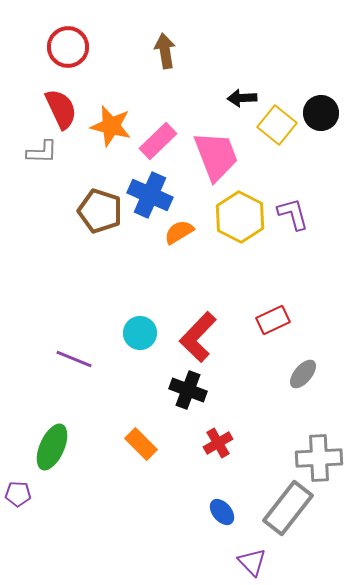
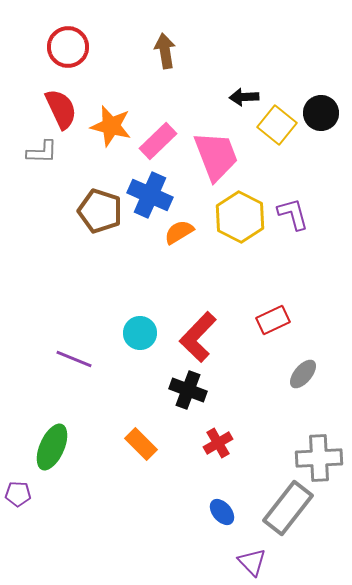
black arrow: moved 2 px right, 1 px up
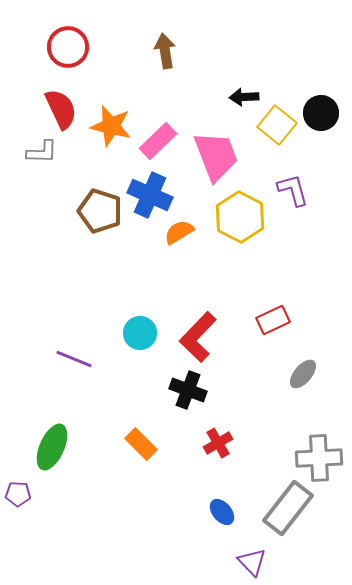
purple L-shape: moved 24 px up
